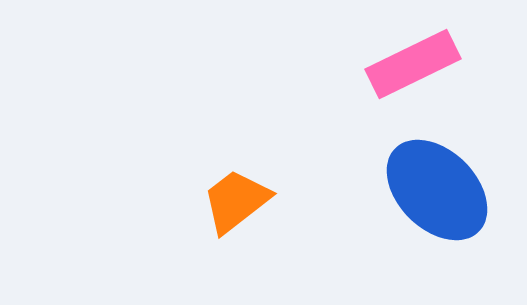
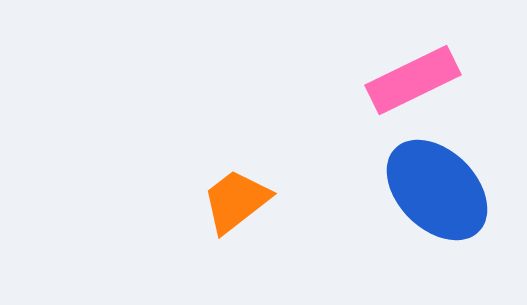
pink rectangle: moved 16 px down
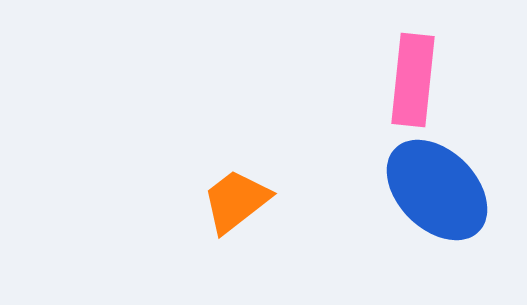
pink rectangle: rotated 58 degrees counterclockwise
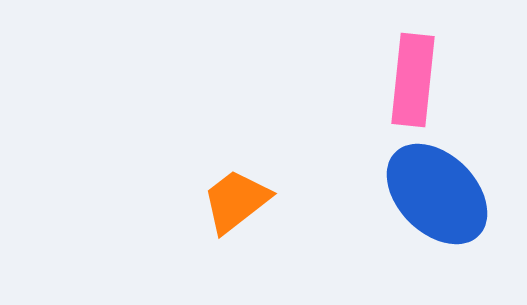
blue ellipse: moved 4 px down
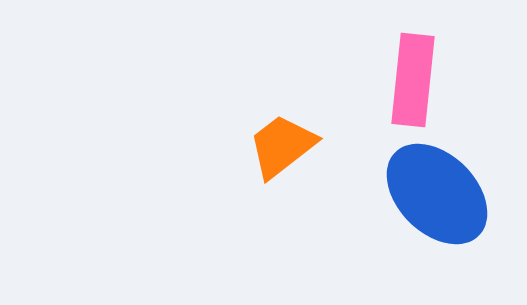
orange trapezoid: moved 46 px right, 55 px up
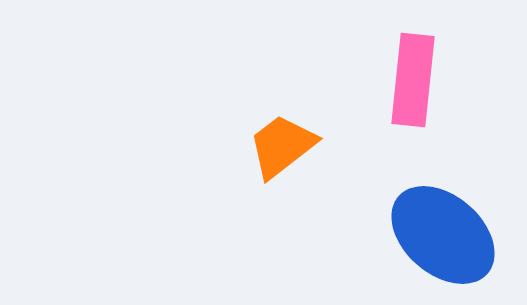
blue ellipse: moved 6 px right, 41 px down; rotated 4 degrees counterclockwise
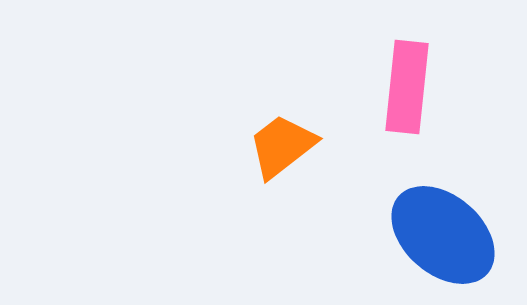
pink rectangle: moved 6 px left, 7 px down
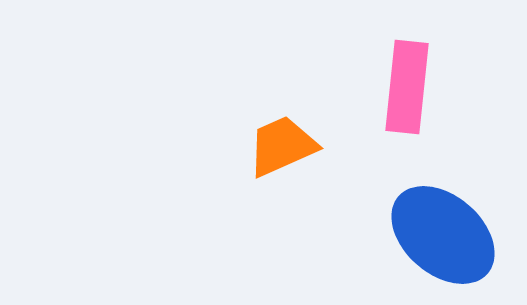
orange trapezoid: rotated 14 degrees clockwise
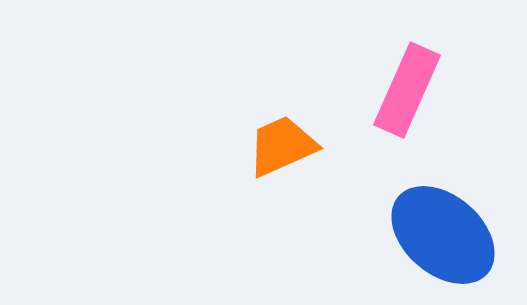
pink rectangle: moved 3 px down; rotated 18 degrees clockwise
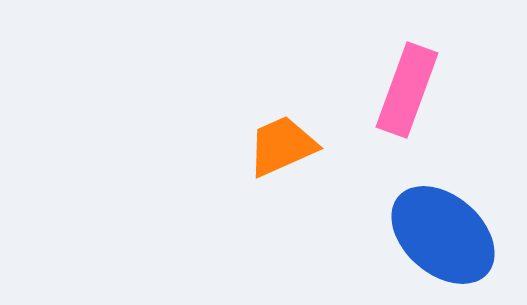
pink rectangle: rotated 4 degrees counterclockwise
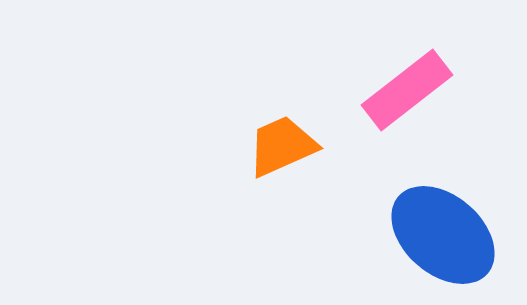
pink rectangle: rotated 32 degrees clockwise
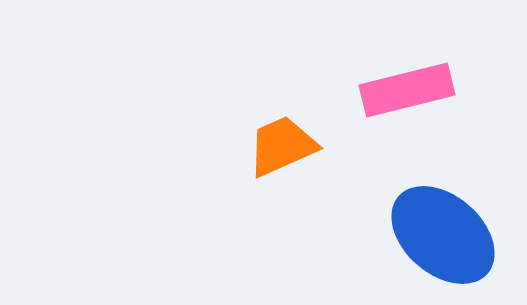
pink rectangle: rotated 24 degrees clockwise
